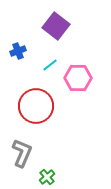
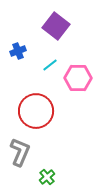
red circle: moved 5 px down
gray L-shape: moved 2 px left, 1 px up
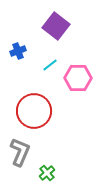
red circle: moved 2 px left
green cross: moved 4 px up
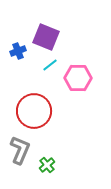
purple square: moved 10 px left, 11 px down; rotated 16 degrees counterclockwise
gray L-shape: moved 2 px up
green cross: moved 8 px up
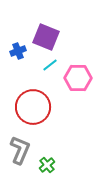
red circle: moved 1 px left, 4 px up
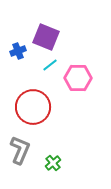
green cross: moved 6 px right, 2 px up
